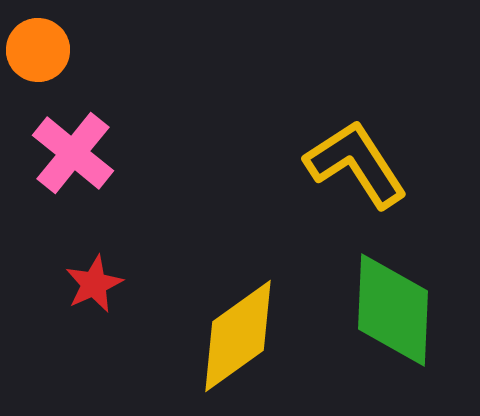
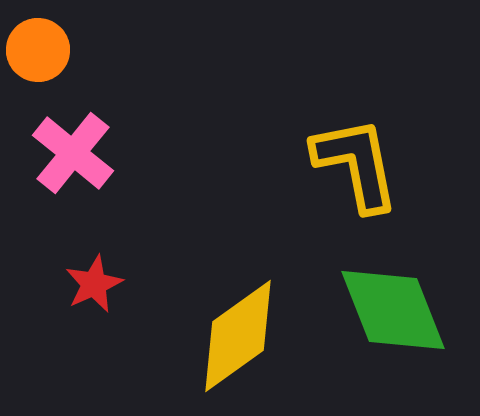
yellow L-shape: rotated 22 degrees clockwise
green diamond: rotated 24 degrees counterclockwise
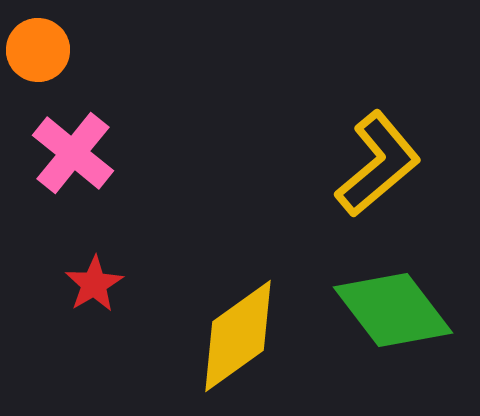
yellow L-shape: moved 22 px right; rotated 61 degrees clockwise
red star: rotated 6 degrees counterclockwise
green diamond: rotated 16 degrees counterclockwise
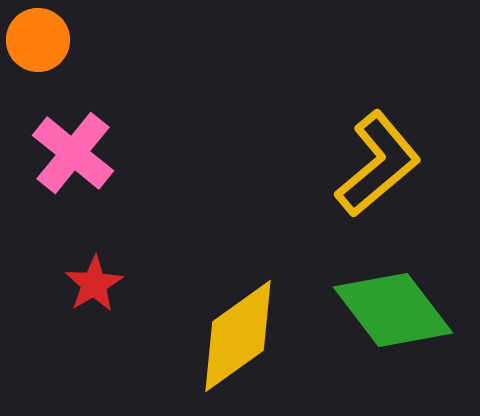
orange circle: moved 10 px up
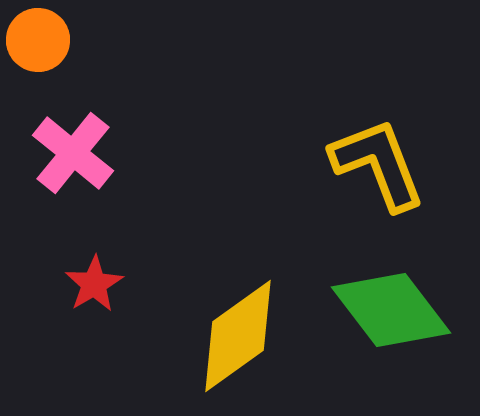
yellow L-shape: rotated 71 degrees counterclockwise
green diamond: moved 2 px left
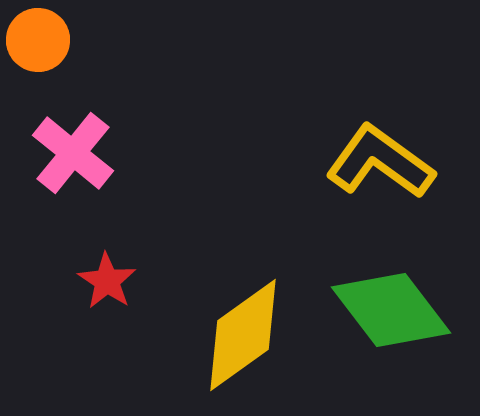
yellow L-shape: moved 2 px right, 2 px up; rotated 33 degrees counterclockwise
red star: moved 13 px right, 3 px up; rotated 8 degrees counterclockwise
yellow diamond: moved 5 px right, 1 px up
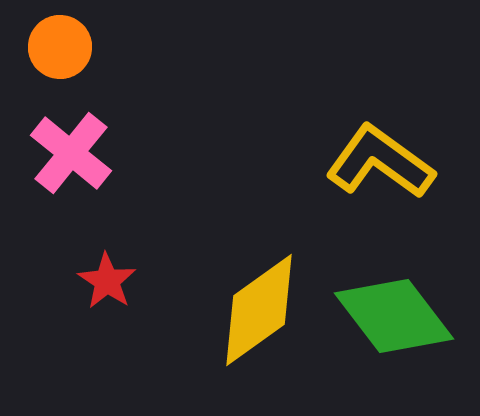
orange circle: moved 22 px right, 7 px down
pink cross: moved 2 px left
green diamond: moved 3 px right, 6 px down
yellow diamond: moved 16 px right, 25 px up
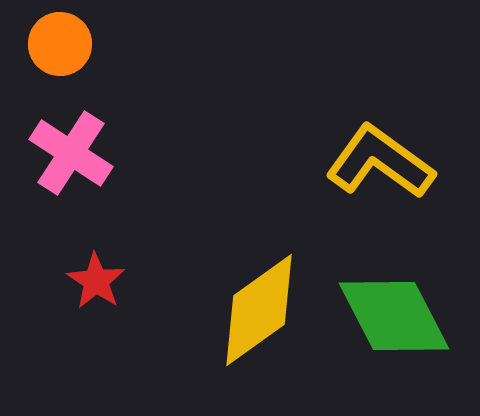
orange circle: moved 3 px up
pink cross: rotated 6 degrees counterclockwise
red star: moved 11 px left
green diamond: rotated 10 degrees clockwise
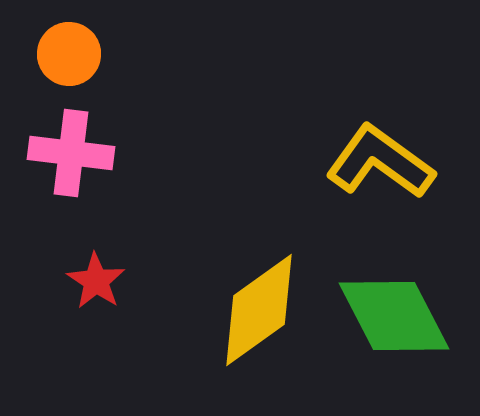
orange circle: moved 9 px right, 10 px down
pink cross: rotated 26 degrees counterclockwise
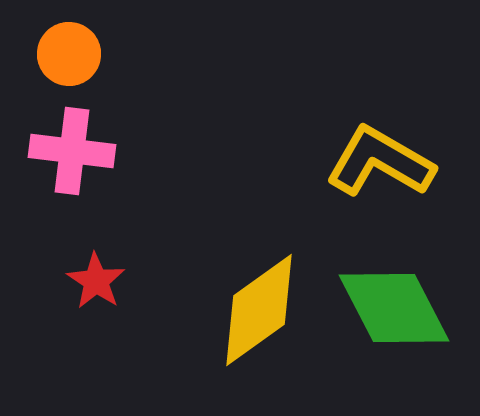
pink cross: moved 1 px right, 2 px up
yellow L-shape: rotated 6 degrees counterclockwise
green diamond: moved 8 px up
